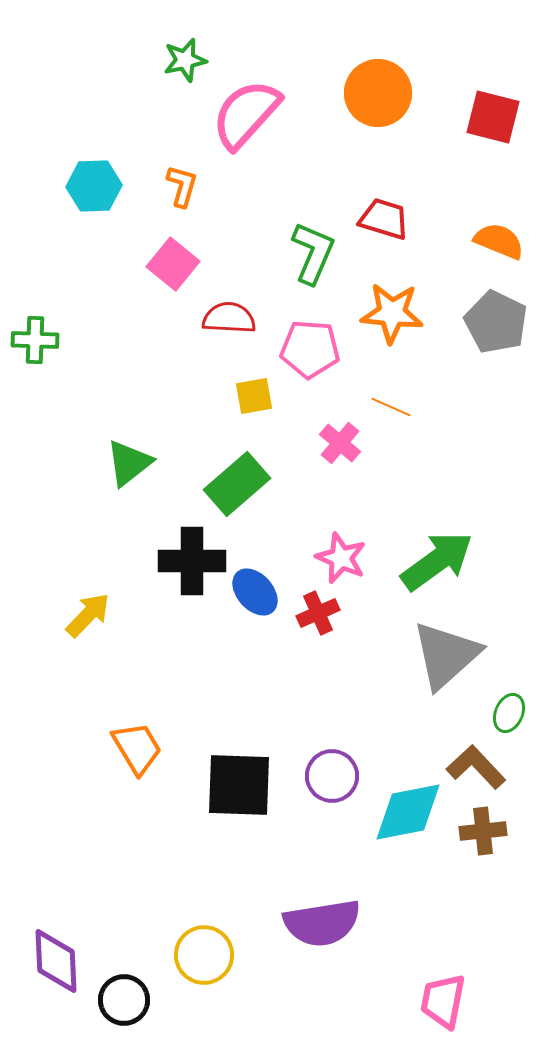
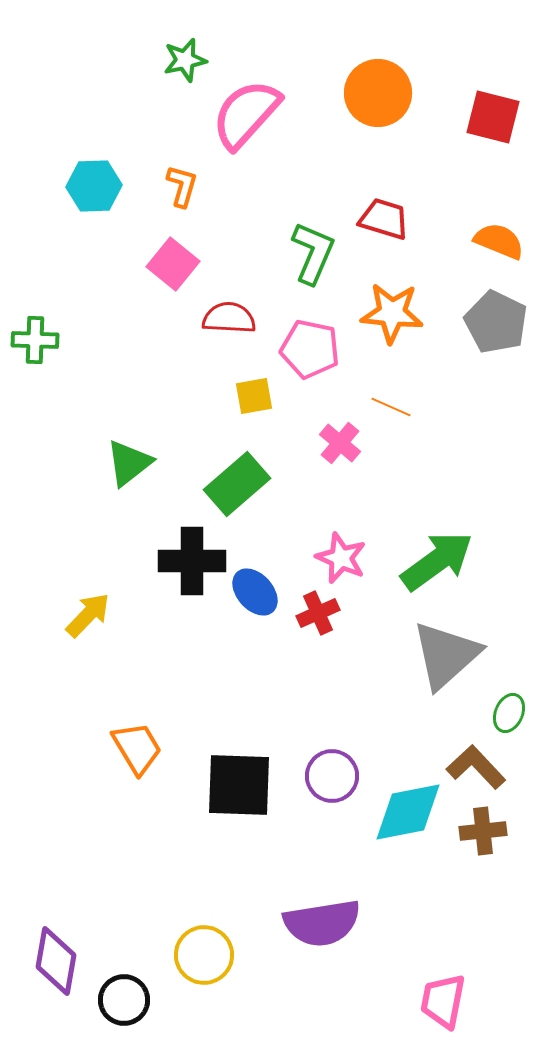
pink pentagon: rotated 8 degrees clockwise
purple diamond: rotated 12 degrees clockwise
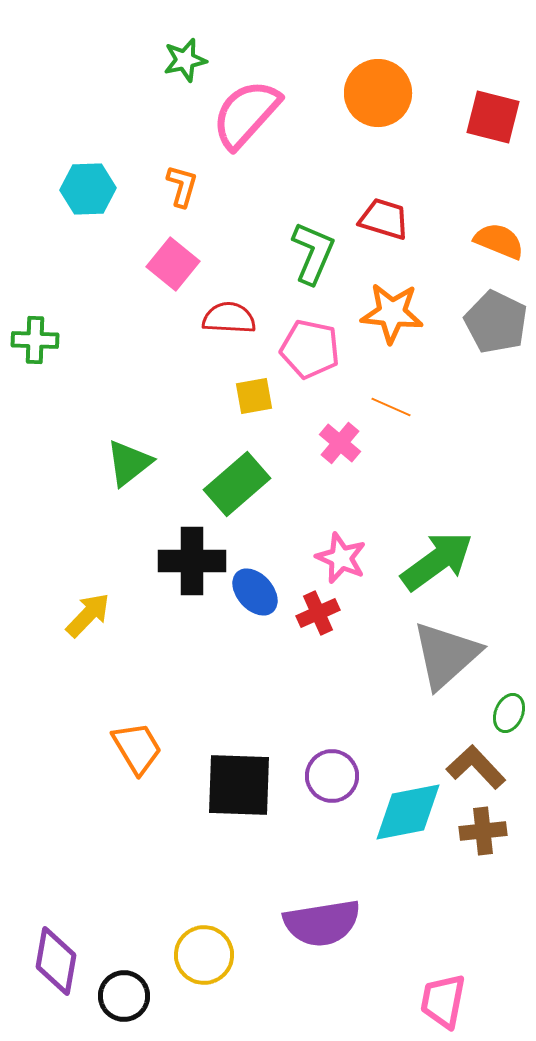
cyan hexagon: moved 6 px left, 3 px down
black circle: moved 4 px up
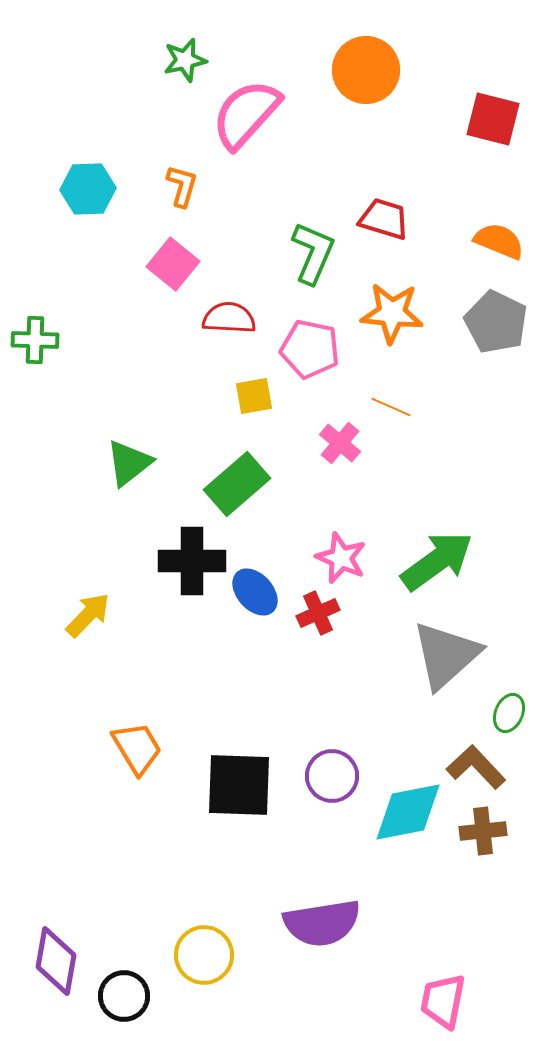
orange circle: moved 12 px left, 23 px up
red square: moved 2 px down
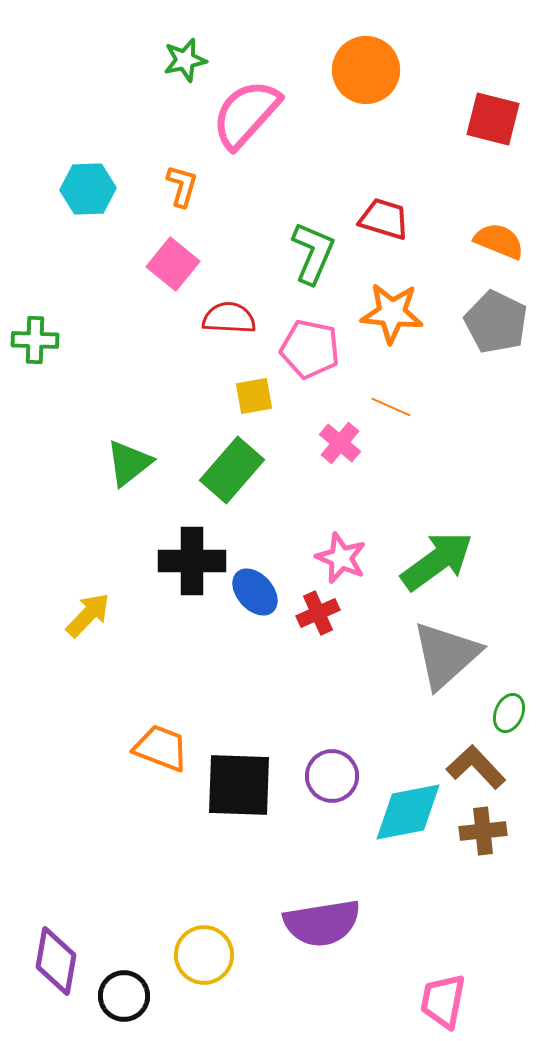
green rectangle: moved 5 px left, 14 px up; rotated 8 degrees counterclockwise
orange trapezoid: moved 24 px right; rotated 38 degrees counterclockwise
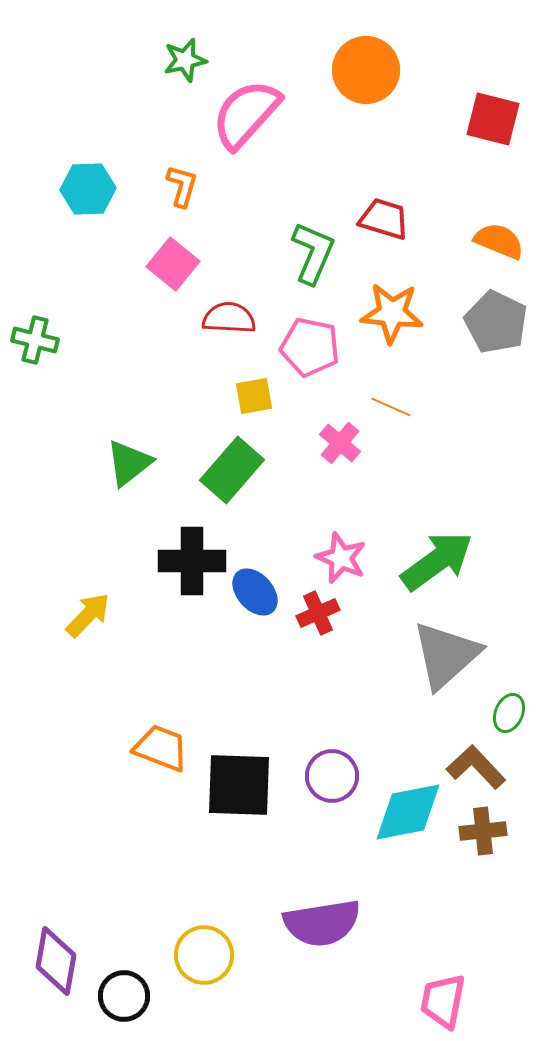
green cross: rotated 12 degrees clockwise
pink pentagon: moved 2 px up
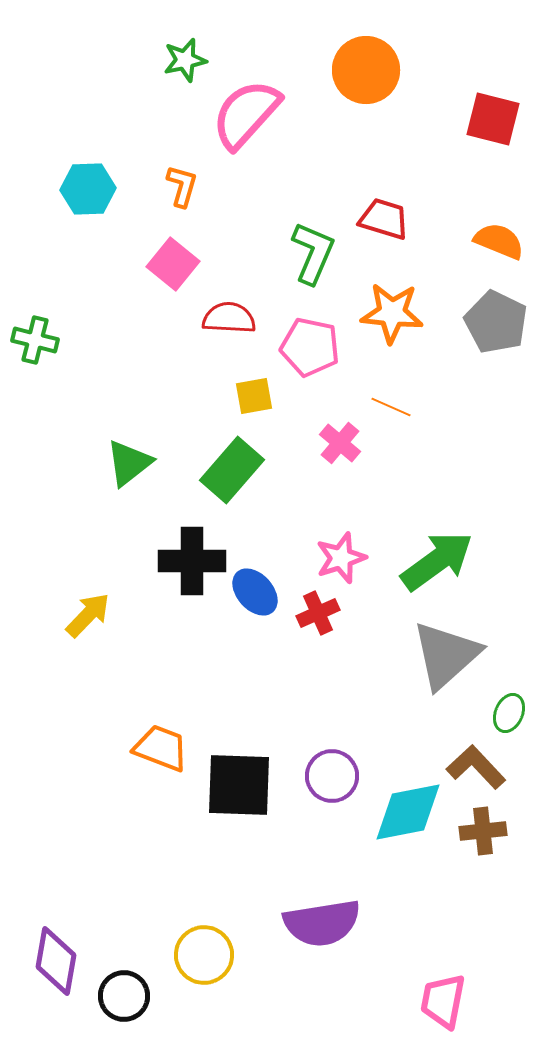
pink star: rotated 30 degrees clockwise
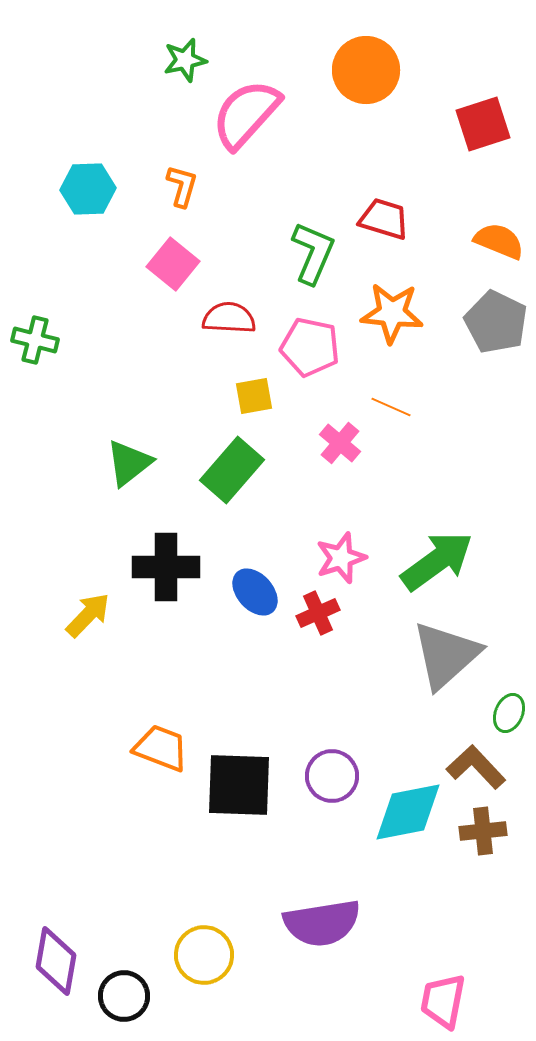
red square: moved 10 px left, 5 px down; rotated 32 degrees counterclockwise
black cross: moved 26 px left, 6 px down
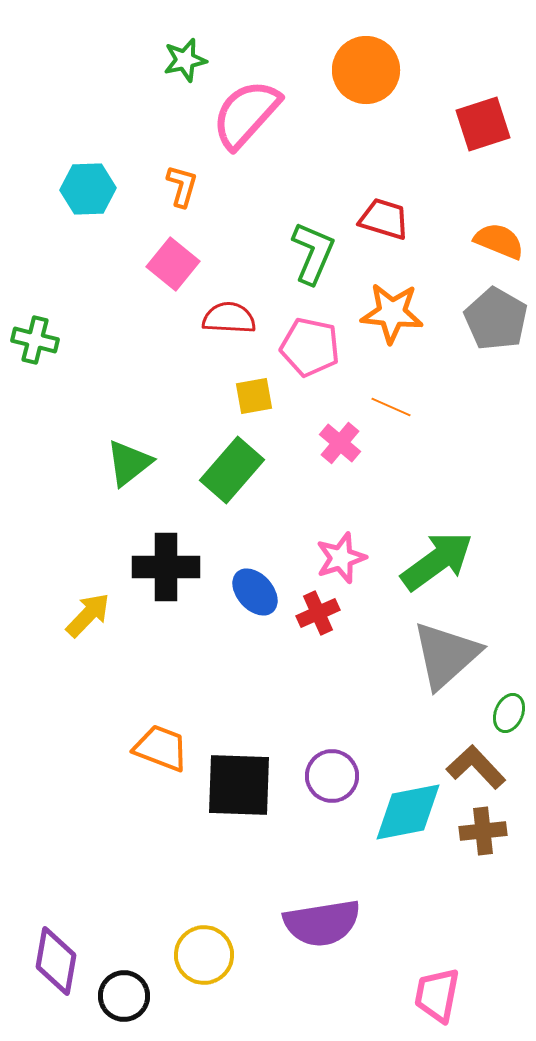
gray pentagon: moved 3 px up; rotated 4 degrees clockwise
pink trapezoid: moved 6 px left, 6 px up
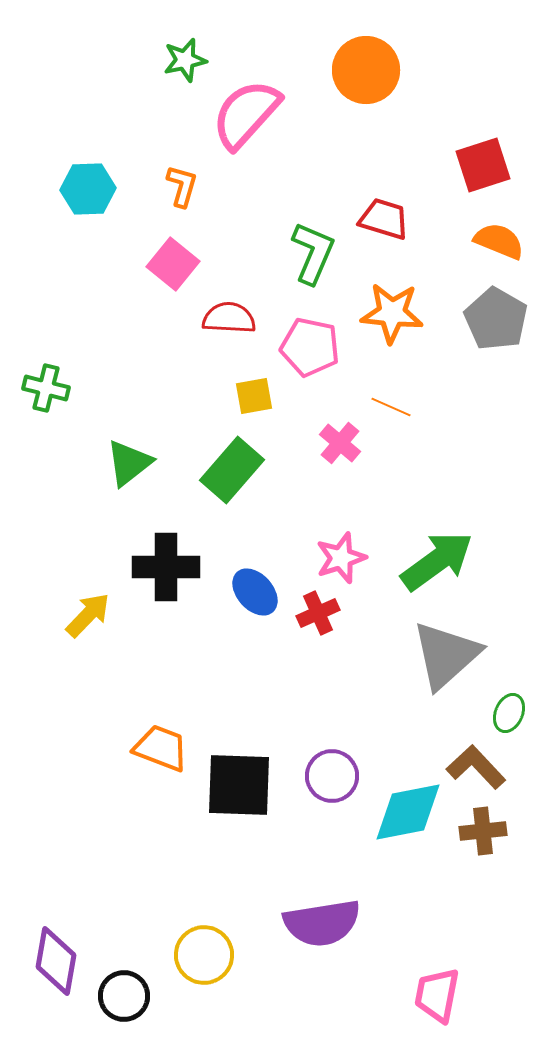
red square: moved 41 px down
green cross: moved 11 px right, 48 px down
